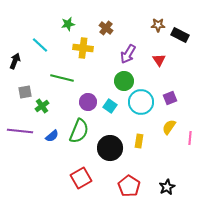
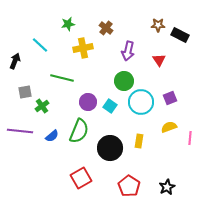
yellow cross: rotated 18 degrees counterclockwise
purple arrow: moved 3 px up; rotated 18 degrees counterclockwise
yellow semicircle: rotated 35 degrees clockwise
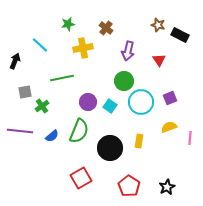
brown star: rotated 16 degrees clockwise
green line: rotated 25 degrees counterclockwise
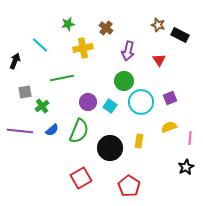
blue semicircle: moved 6 px up
black star: moved 19 px right, 20 px up
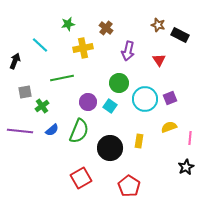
green circle: moved 5 px left, 2 px down
cyan circle: moved 4 px right, 3 px up
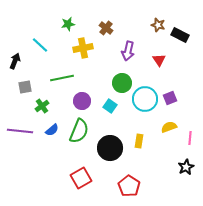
green circle: moved 3 px right
gray square: moved 5 px up
purple circle: moved 6 px left, 1 px up
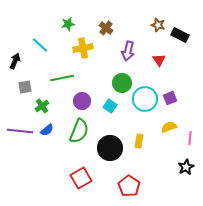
blue semicircle: moved 5 px left
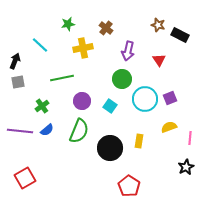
green circle: moved 4 px up
gray square: moved 7 px left, 5 px up
red square: moved 56 px left
